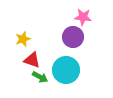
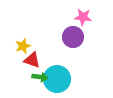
yellow star: moved 7 px down
cyan circle: moved 9 px left, 9 px down
green arrow: rotated 21 degrees counterclockwise
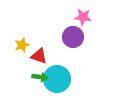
yellow star: moved 1 px left, 1 px up
red triangle: moved 7 px right, 4 px up
